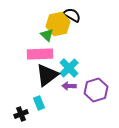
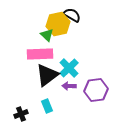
purple hexagon: rotated 10 degrees clockwise
cyan rectangle: moved 8 px right, 3 px down
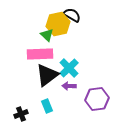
purple hexagon: moved 1 px right, 9 px down
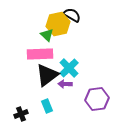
purple arrow: moved 4 px left, 2 px up
